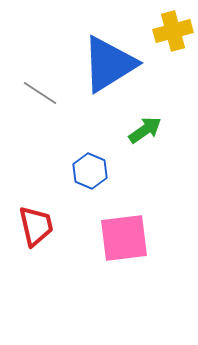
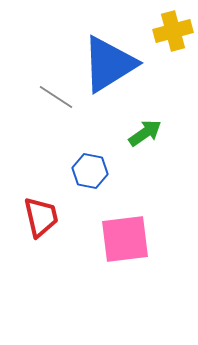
gray line: moved 16 px right, 4 px down
green arrow: moved 3 px down
blue hexagon: rotated 12 degrees counterclockwise
red trapezoid: moved 5 px right, 9 px up
pink square: moved 1 px right, 1 px down
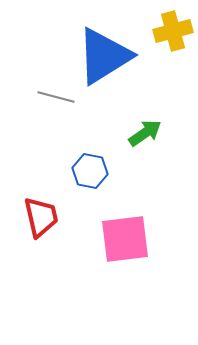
blue triangle: moved 5 px left, 8 px up
gray line: rotated 18 degrees counterclockwise
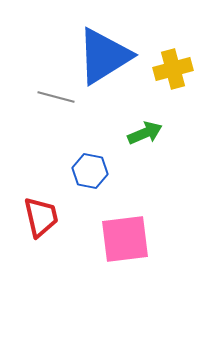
yellow cross: moved 38 px down
green arrow: rotated 12 degrees clockwise
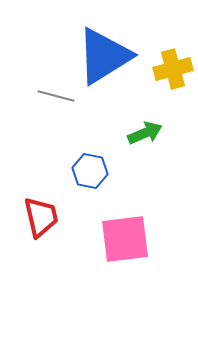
gray line: moved 1 px up
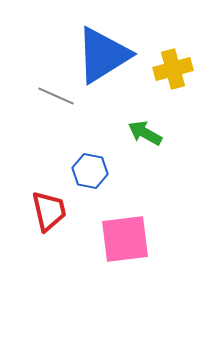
blue triangle: moved 1 px left, 1 px up
gray line: rotated 9 degrees clockwise
green arrow: rotated 128 degrees counterclockwise
red trapezoid: moved 8 px right, 6 px up
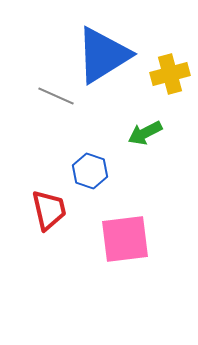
yellow cross: moved 3 px left, 5 px down
green arrow: rotated 56 degrees counterclockwise
blue hexagon: rotated 8 degrees clockwise
red trapezoid: moved 1 px up
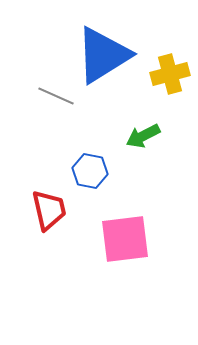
green arrow: moved 2 px left, 3 px down
blue hexagon: rotated 8 degrees counterclockwise
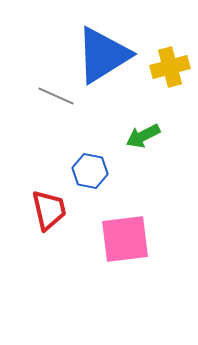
yellow cross: moved 7 px up
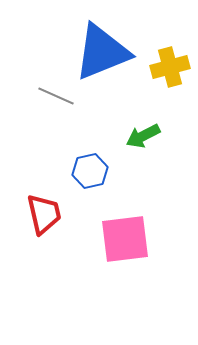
blue triangle: moved 1 px left, 3 px up; rotated 10 degrees clockwise
blue hexagon: rotated 24 degrees counterclockwise
red trapezoid: moved 5 px left, 4 px down
